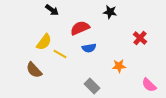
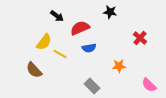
black arrow: moved 5 px right, 6 px down
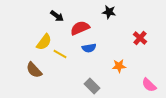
black star: moved 1 px left
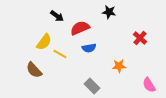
pink semicircle: rotated 14 degrees clockwise
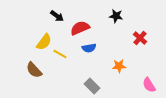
black star: moved 7 px right, 4 px down
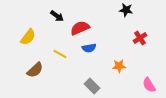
black star: moved 10 px right, 6 px up
red cross: rotated 16 degrees clockwise
yellow semicircle: moved 16 px left, 5 px up
brown semicircle: moved 1 px right; rotated 90 degrees counterclockwise
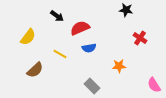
red cross: rotated 24 degrees counterclockwise
pink semicircle: moved 5 px right
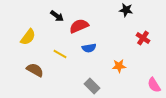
red semicircle: moved 1 px left, 2 px up
red cross: moved 3 px right
brown semicircle: rotated 108 degrees counterclockwise
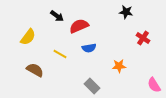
black star: moved 2 px down
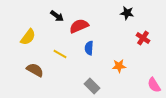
black star: moved 1 px right, 1 px down
blue semicircle: rotated 104 degrees clockwise
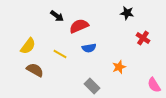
yellow semicircle: moved 9 px down
blue semicircle: rotated 104 degrees counterclockwise
orange star: moved 1 px down; rotated 16 degrees counterclockwise
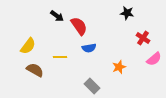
red semicircle: rotated 78 degrees clockwise
yellow line: moved 3 px down; rotated 32 degrees counterclockwise
pink semicircle: moved 26 px up; rotated 98 degrees counterclockwise
